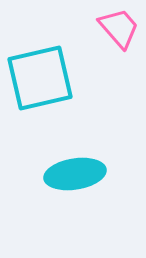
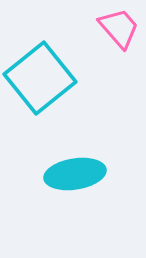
cyan square: rotated 26 degrees counterclockwise
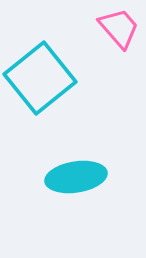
cyan ellipse: moved 1 px right, 3 px down
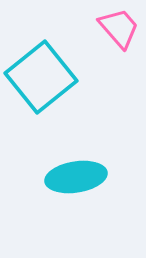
cyan square: moved 1 px right, 1 px up
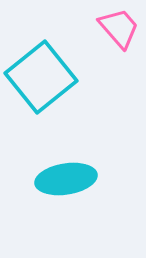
cyan ellipse: moved 10 px left, 2 px down
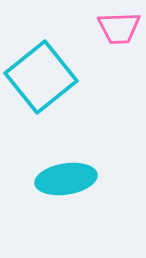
pink trapezoid: rotated 129 degrees clockwise
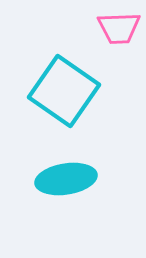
cyan square: moved 23 px right, 14 px down; rotated 16 degrees counterclockwise
